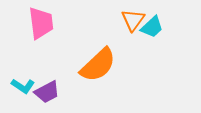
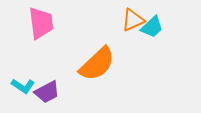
orange triangle: rotated 30 degrees clockwise
orange semicircle: moved 1 px left, 1 px up
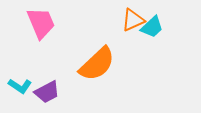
pink trapezoid: rotated 16 degrees counterclockwise
cyan L-shape: moved 3 px left
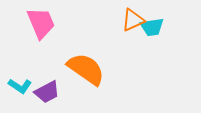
cyan trapezoid: rotated 35 degrees clockwise
orange semicircle: moved 11 px left, 5 px down; rotated 102 degrees counterclockwise
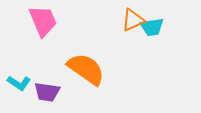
pink trapezoid: moved 2 px right, 2 px up
cyan L-shape: moved 1 px left, 3 px up
purple trapezoid: rotated 36 degrees clockwise
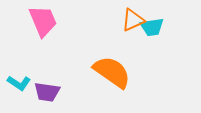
orange semicircle: moved 26 px right, 3 px down
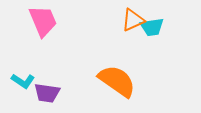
orange semicircle: moved 5 px right, 9 px down
cyan L-shape: moved 4 px right, 2 px up
purple trapezoid: moved 1 px down
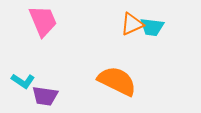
orange triangle: moved 1 px left, 4 px down
cyan trapezoid: rotated 15 degrees clockwise
orange semicircle: rotated 9 degrees counterclockwise
purple trapezoid: moved 2 px left, 3 px down
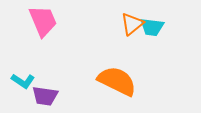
orange triangle: rotated 15 degrees counterclockwise
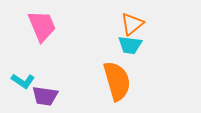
pink trapezoid: moved 1 px left, 5 px down
cyan trapezoid: moved 22 px left, 18 px down
orange semicircle: rotated 48 degrees clockwise
